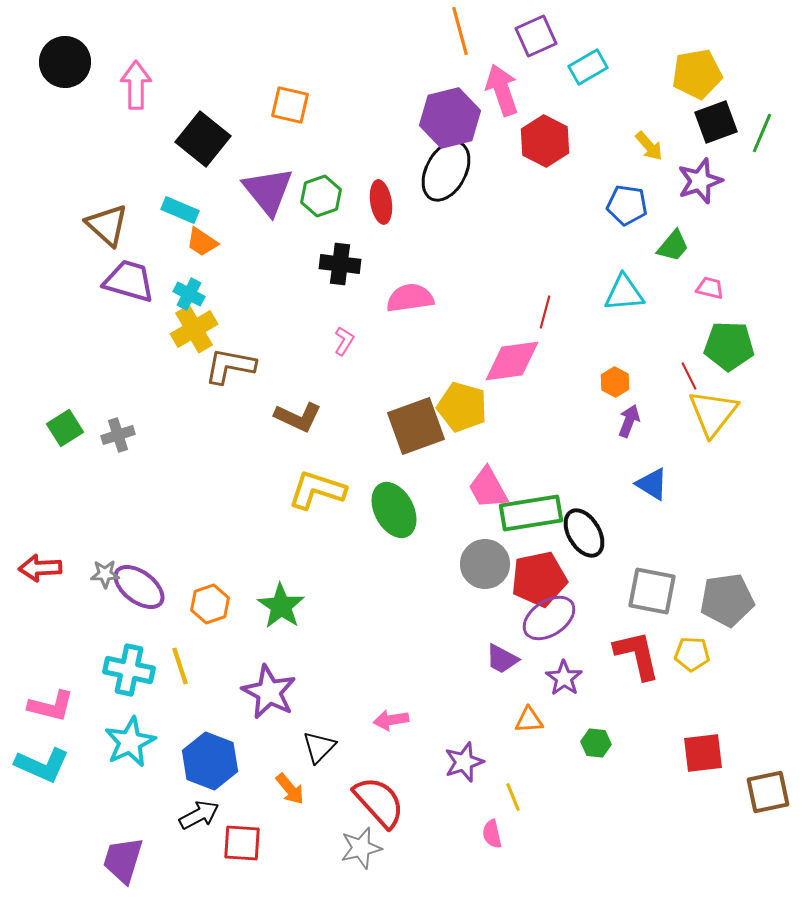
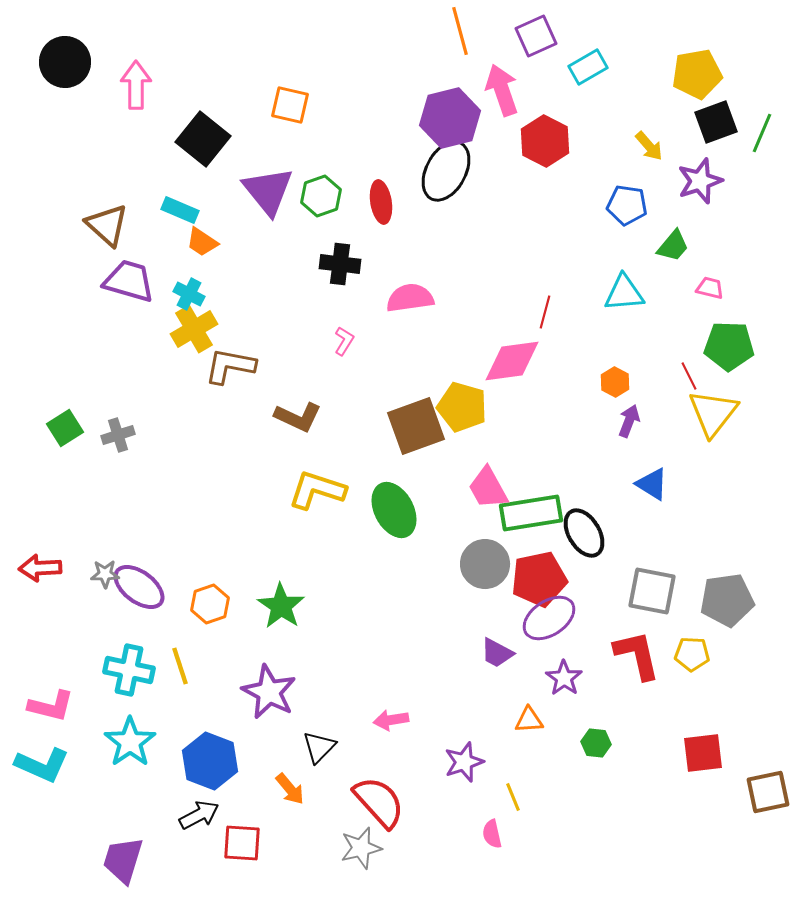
purple trapezoid at (502, 659): moved 5 px left, 6 px up
cyan star at (130, 742): rotated 9 degrees counterclockwise
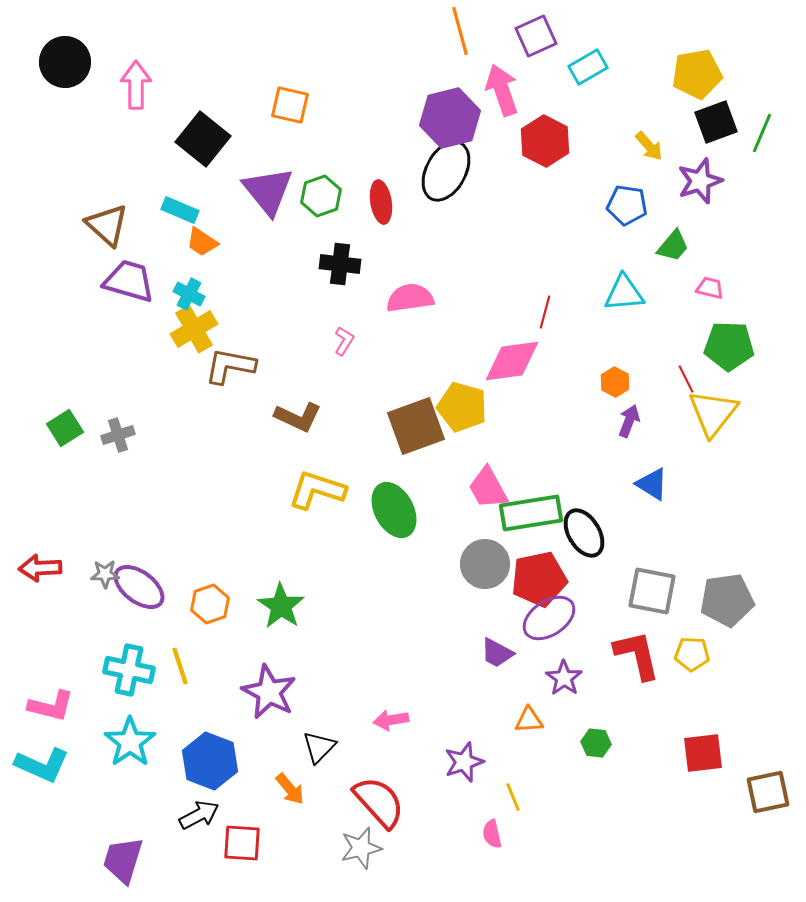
red line at (689, 376): moved 3 px left, 3 px down
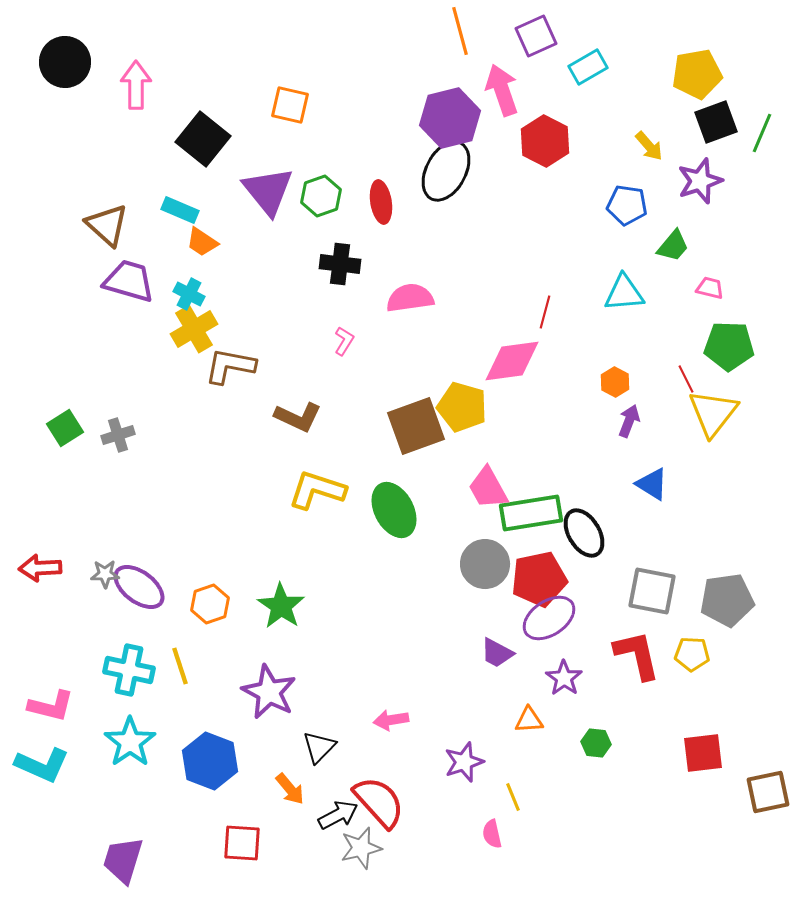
black arrow at (199, 815): moved 139 px right
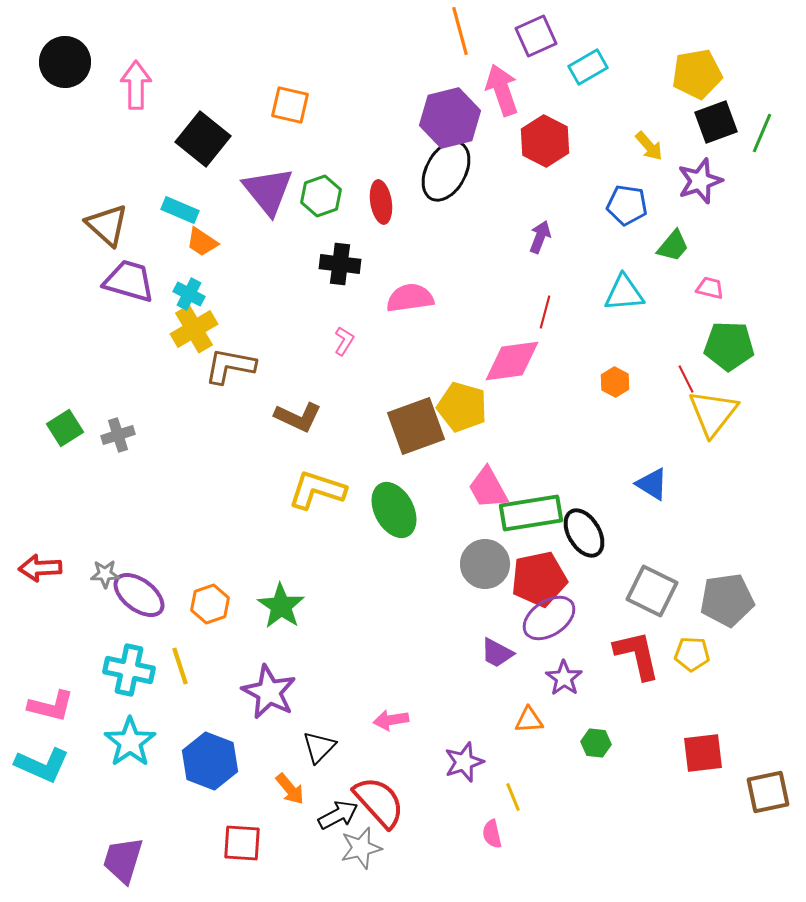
purple arrow at (629, 421): moved 89 px left, 184 px up
purple ellipse at (139, 587): moved 8 px down
gray square at (652, 591): rotated 15 degrees clockwise
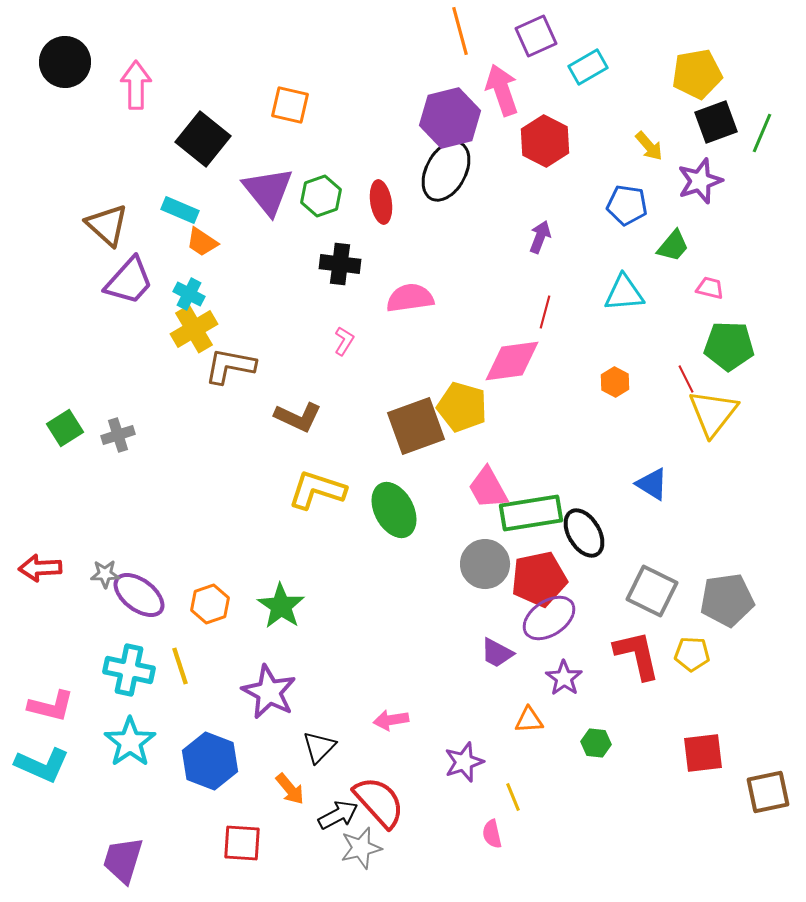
purple trapezoid at (129, 281): rotated 116 degrees clockwise
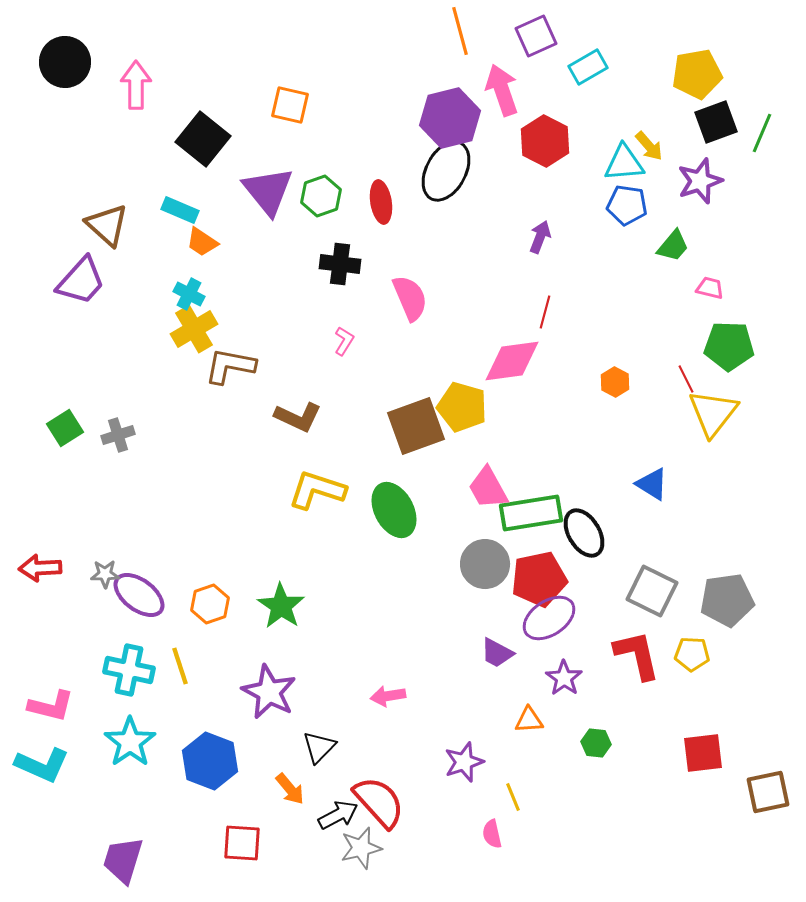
purple trapezoid at (129, 281): moved 48 px left
cyan triangle at (624, 293): moved 130 px up
pink semicircle at (410, 298): rotated 75 degrees clockwise
pink arrow at (391, 720): moved 3 px left, 24 px up
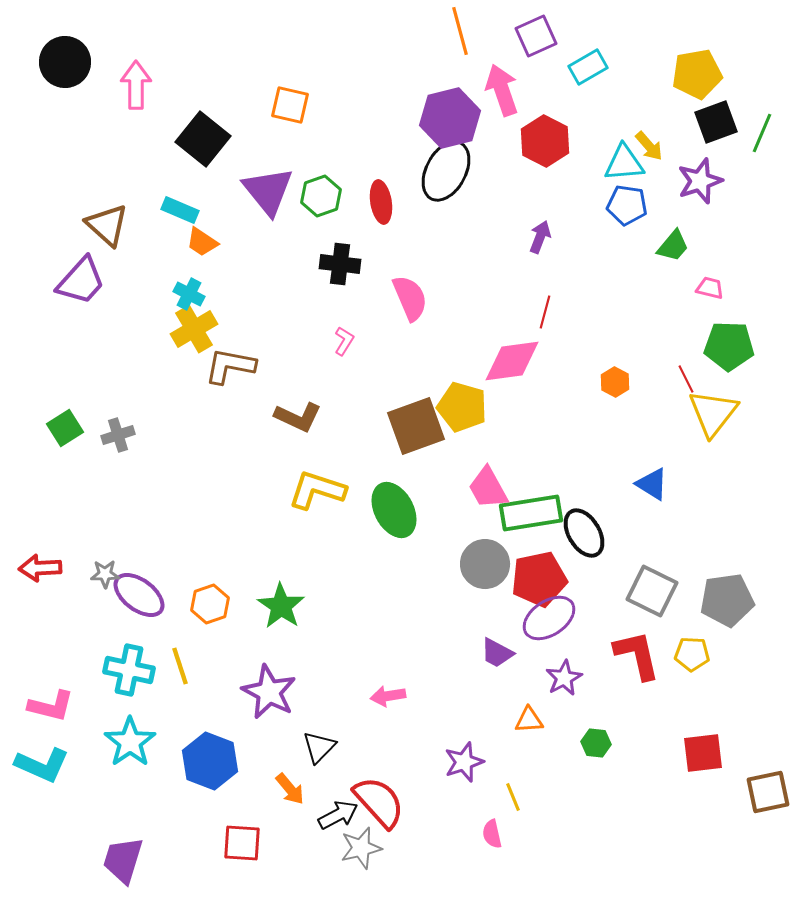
purple star at (564, 678): rotated 9 degrees clockwise
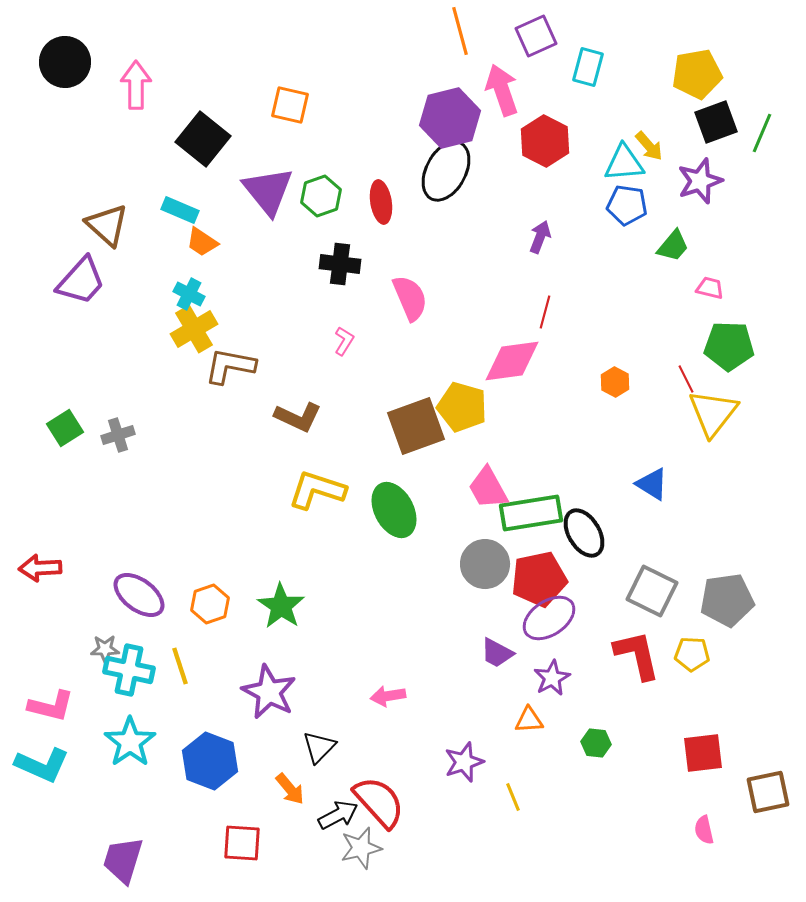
cyan rectangle at (588, 67): rotated 45 degrees counterclockwise
gray star at (105, 574): moved 75 px down
purple star at (564, 678): moved 12 px left
pink semicircle at (492, 834): moved 212 px right, 4 px up
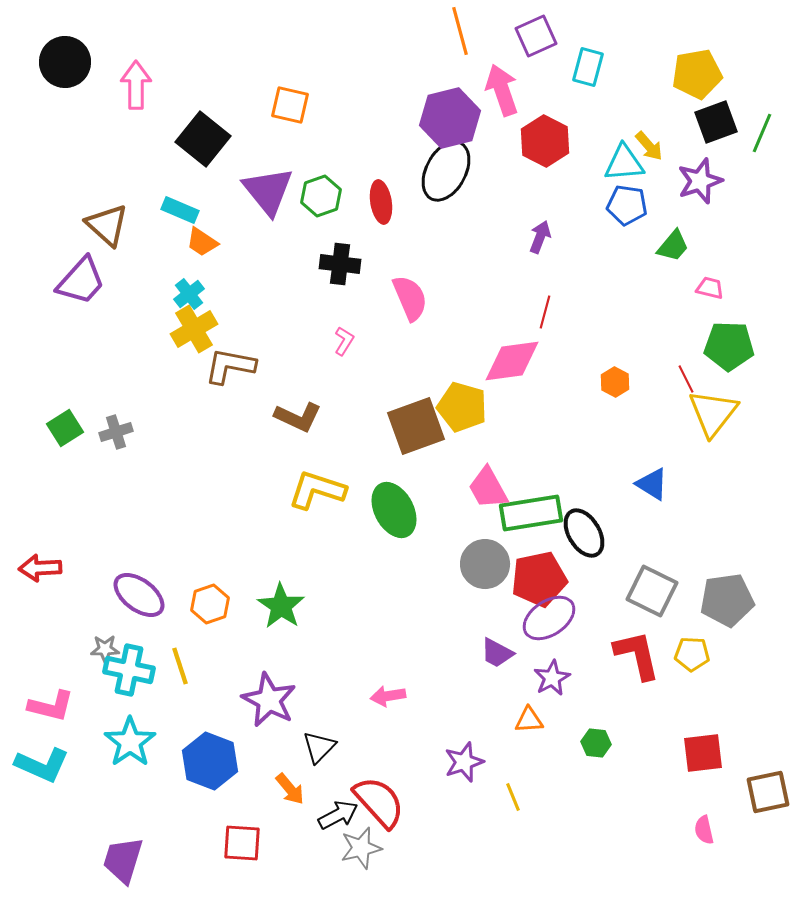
cyan cross at (189, 294): rotated 24 degrees clockwise
gray cross at (118, 435): moved 2 px left, 3 px up
purple star at (269, 692): moved 8 px down
